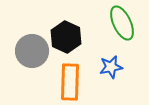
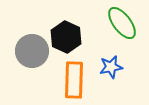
green ellipse: rotated 12 degrees counterclockwise
orange rectangle: moved 4 px right, 2 px up
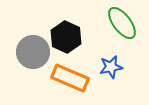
gray circle: moved 1 px right, 1 px down
orange rectangle: moved 4 px left, 2 px up; rotated 69 degrees counterclockwise
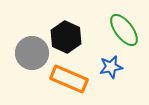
green ellipse: moved 2 px right, 7 px down
gray circle: moved 1 px left, 1 px down
orange rectangle: moved 1 px left, 1 px down
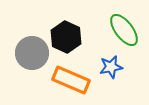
orange rectangle: moved 2 px right, 1 px down
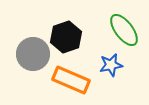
black hexagon: rotated 16 degrees clockwise
gray circle: moved 1 px right, 1 px down
blue star: moved 2 px up
